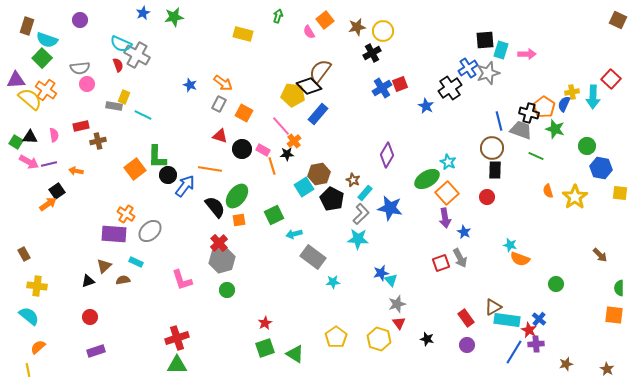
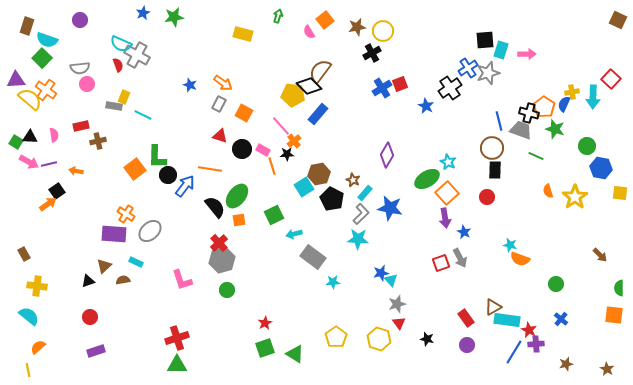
blue cross at (539, 319): moved 22 px right
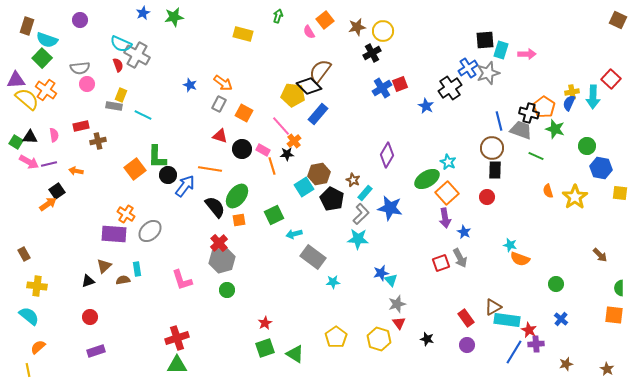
yellow rectangle at (124, 97): moved 3 px left, 2 px up
yellow semicircle at (30, 99): moved 3 px left
blue semicircle at (564, 104): moved 5 px right, 1 px up
cyan rectangle at (136, 262): moved 1 px right, 7 px down; rotated 56 degrees clockwise
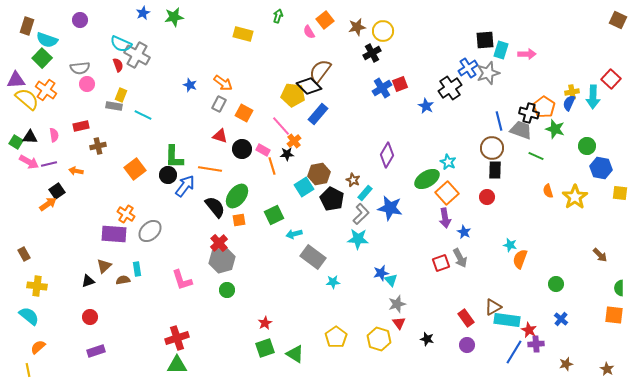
brown cross at (98, 141): moved 5 px down
green L-shape at (157, 157): moved 17 px right
orange semicircle at (520, 259): rotated 90 degrees clockwise
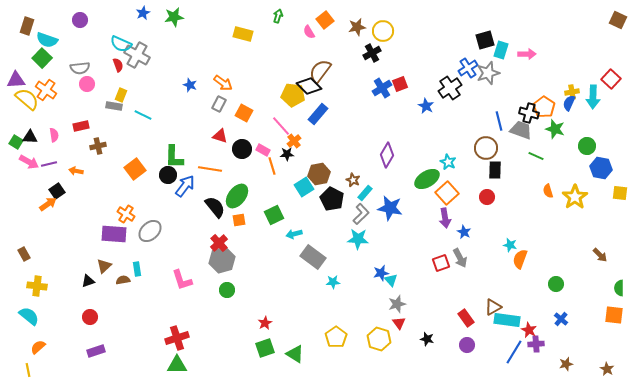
black square at (485, 40): rotated 12 degrees counterclockwise
brown circle at (492, 148): moved 6 px left
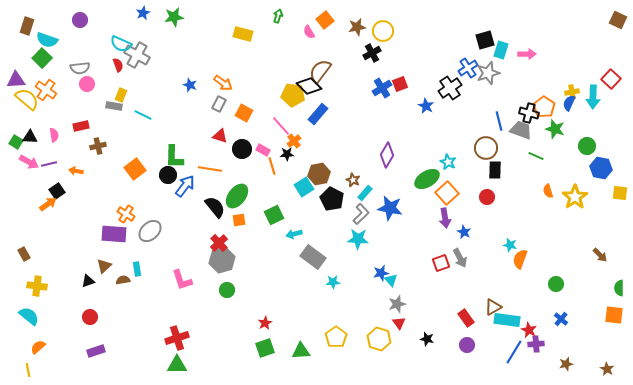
green triangle at (295, 354): moved 6 px right, 3 px up; rotated 36 degrees counterclockwise
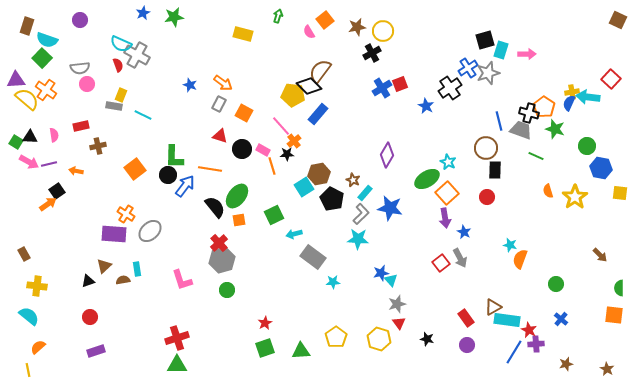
cyan arrow at (593, 97): moved 5 px left; rotated 95 degrees clockwise
red square at (441, 263): rotated 18 degrees counterclockwise
